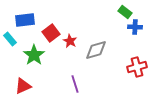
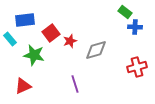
red star: rotated 24 degrees clockwise
green star: rotated 25 degrees counterclockwise
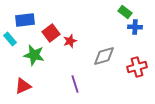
gray diamond: moved 8 px right, 6 px down
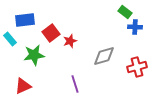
green star: rotated 20 degrees counterclockwise
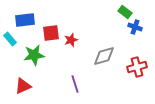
blue cross: rotated 16 degrees clockwise
red square: rotated 30 degrees clockwise
red star: moved 1 px right, 1 px up
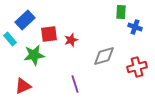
green rectangle: moved 4 px left; rotated 56 degrees clockwise
blue rectangle: rotated 36 degrees counterclockwise
red square: moved 2 px left, 1 px down
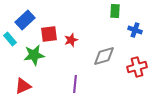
green rectangle: moved 6 px left, 1 px up
blue cross: moved 3 px down
purple line: rotated 24 degrees clockwise
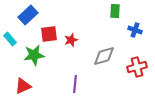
blue rectangle: moved 3 px right, 5 px up
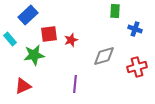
blue cross: moved 1 px up
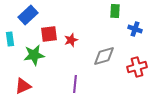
cyan rectangle: rotated 32 degrees clockwise
